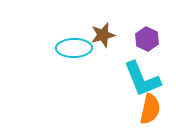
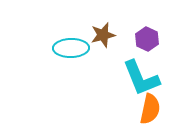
cyan ellipse: moved 3 px left
cyan L-shape: moved 1 px left, 1 px up
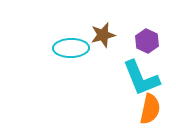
purple hexagon: moved 2 px down
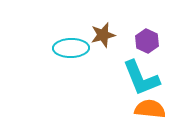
orange semicircle: rotated 96 degrees counterclockwise
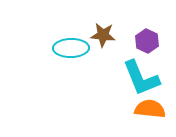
brown star: rotated 20 degrees clockwise
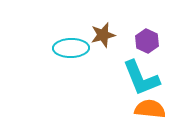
brown star: rotated 20 degrees counterclockwise
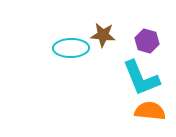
brown star: rotated 20 degrees clockwise
purple hexagon: rotated 10 degrees counterclockwise
orange semicircle: moved 2 px down
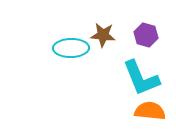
purple hexagon: moved 1 px left, 6 px up
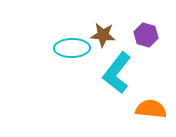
cyan ellipse: moved 1 px right
cyan L-shape: moved 24 px left, 5 px up; rotated 60 degrees clockwise
orange semicircle: moved 1 px right, 2 px up
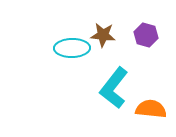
cyan L-shape: moved 3 px left, 15 px down
